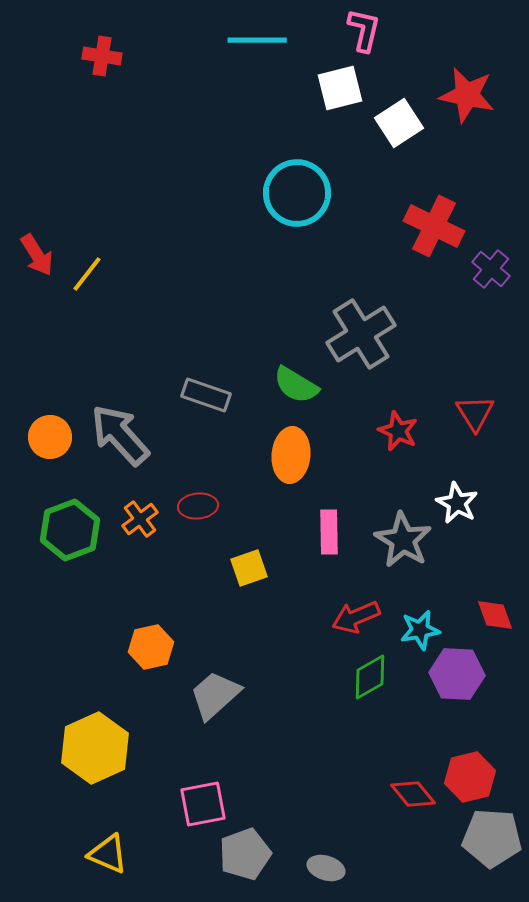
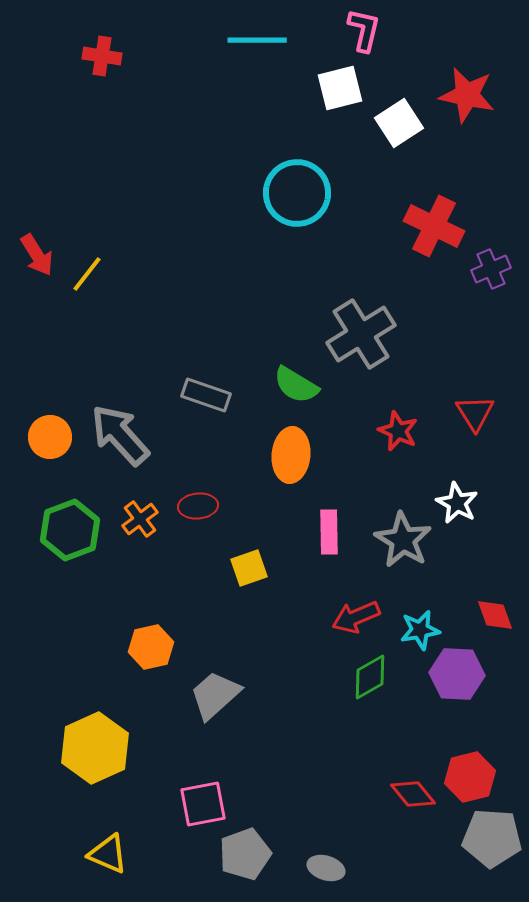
purple cross at (491, 269): rotated 27 degrees clockwise
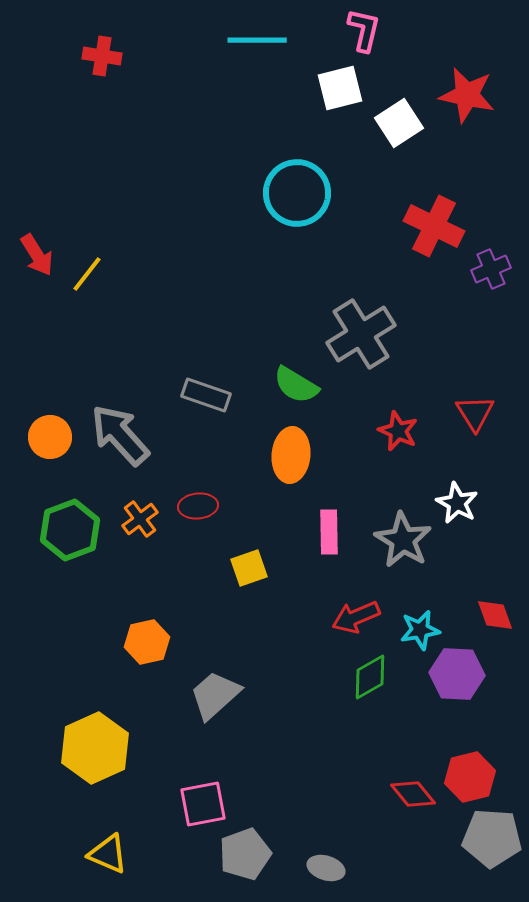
orange hexagon at (151, 647): moved 4 px left, 5 px up
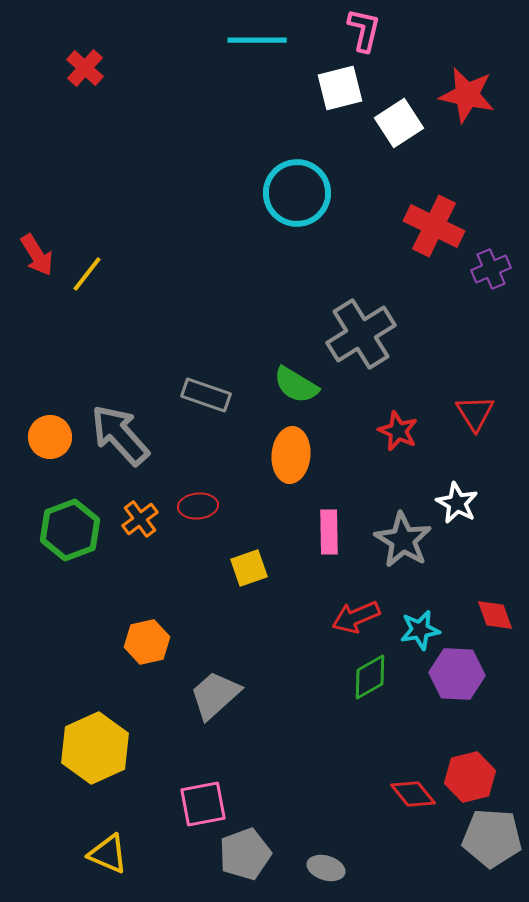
red cross at (102, 56): moved 17 px left, 12 px down; rotated 33 degrees clockwise
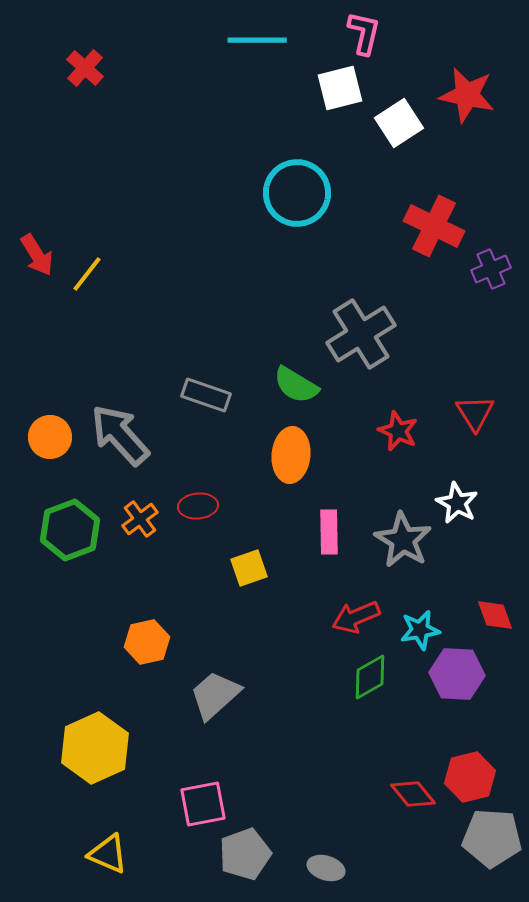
pink L-shape at (364, 30): moved 3 px down
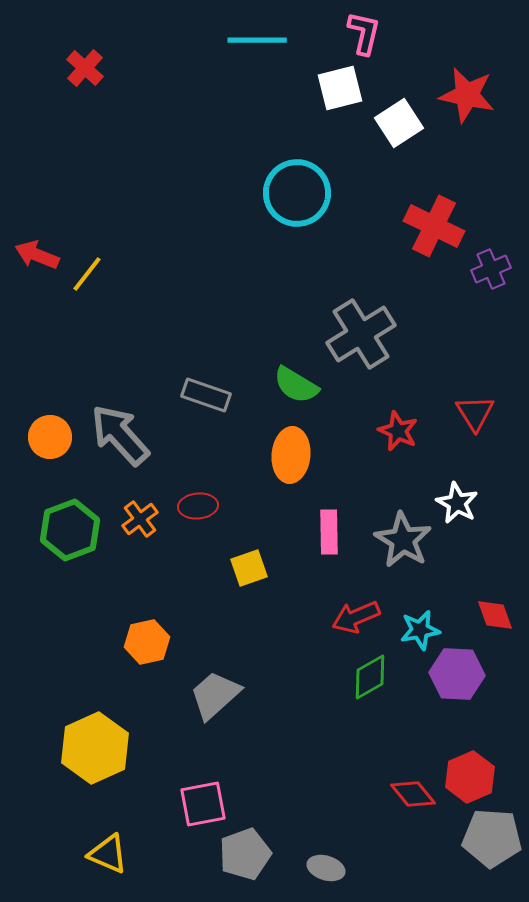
red arrow at (37, 255): rotated 144 degrees clockwise
red hexagon at (470, 777): rotated 9 degrees counterclockwise
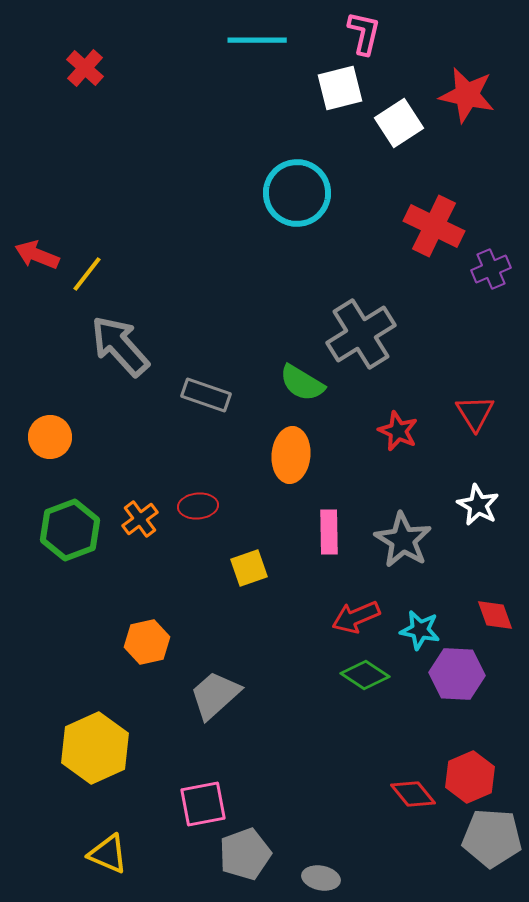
green semicircle at (296, 385): moved 6 px right, 2 px up
gray arrow at (120, 435): moved 89 px up
white star at (457, 503): moved 21 px right, 2 px down
cyan star at (420, 630): rotated 21 degrees clockwise
green diamond at (370, 677): moved 5 px left, 2 px up; rotated 63 degrees clockwise
gray ellipse at (326, 868): moved 5 px left, 10 px down; rotated 6 degrees counterclockwise
